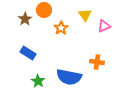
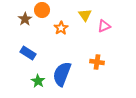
orange circle: moved 2 px left
blue semicircle: moved 7 px left, 3 px up; rotated 100 degrees clockwise
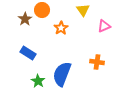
yellow triangle: moved 2 px left, 5 px up
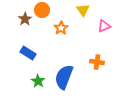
blue semicircle: moved 2 px right, 3 px down
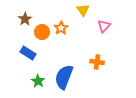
orange circle: moved 22 px down
pink triangle: rotated 24 degrees counterclockwise
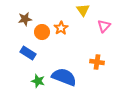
brown star: rotated 24 degrees clockwise
blue semicircle: rotated 90 degrees clockwise
green star: rotated 16 degrees counterclockwise
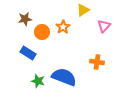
yellow triangle: rotated 32 degrees clockwise
orange star: moved 2 px right, 1 px up
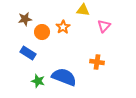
yellow triangle: rotated 40 degrees clockwise
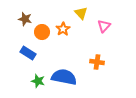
yellow triangle: moved 2 px left, 3 px down; rotated 40 degrees clockwise
brown star: rotated 24 degrees clockwise
orange star: moved 2 px down
blue semicircle: rotated 10 degrees counterclockwise
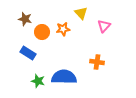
orange star: rotated 24 degrees clockwise
blue semicircle: rotated 10 degrees counterclockwise
